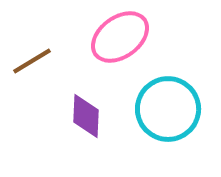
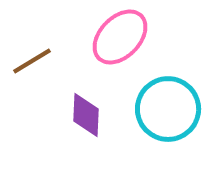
pink ellipse: rotated 10 degrees counterclockwise
purple diamond: moved 1 px up
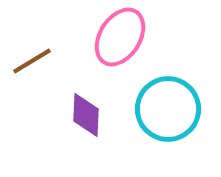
pink ellipse: rotated 12 degrees counterclockwise
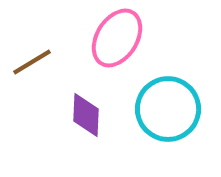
pink ellipse: moved 3 px left, 1 px down
brown line: moved 1 px down
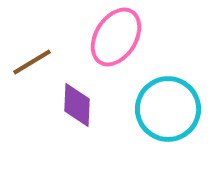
pink ellipse: moved 1 px left, 1 px up
purple diamond: moved 9 px left, 10 px up
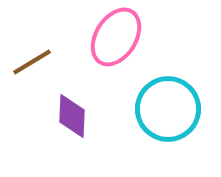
purple diamond: moved 5 px left, 11 px down
